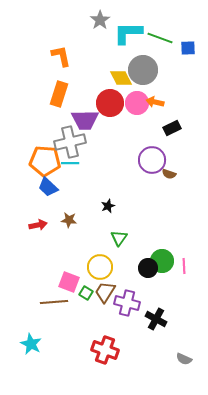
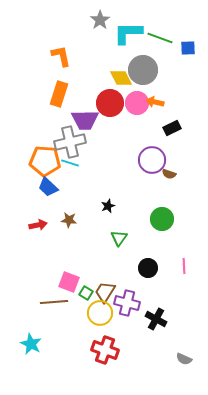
cyan line: rotated 18 degrees clockwise
green circle: moved 42 px up
yellow circle: moved 46 px down
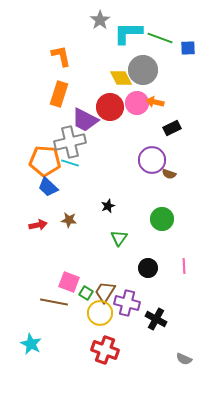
red circle: moved 4 px down
purple trapezoid: rotated 28 degrees clockwise
brown line: rotated 16 degrees clockwise
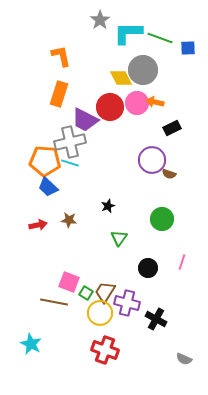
pink line: moved 2 px left, 4 px up; rotated 21 degrees clockwise
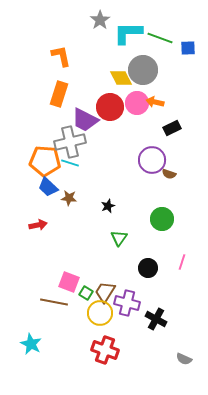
brown star: moved 22 px up
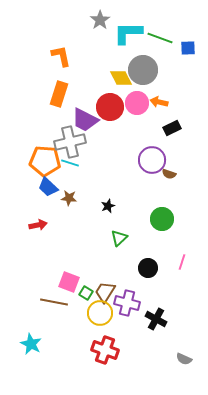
orange arrow: moved 4 px right
green triangle: rotated 12 degrees clockwise
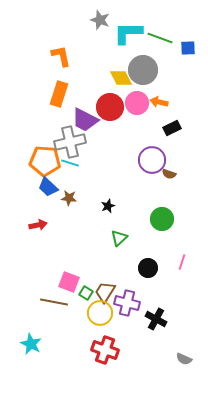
gray star: rotated 18 degrees counterclockwise
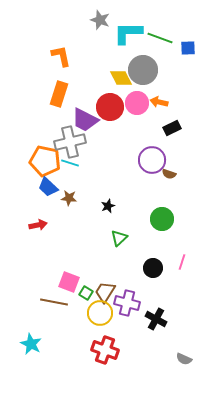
orange pentagon: rotated 8 degrees clockwise
black circle: moved 5 px right
